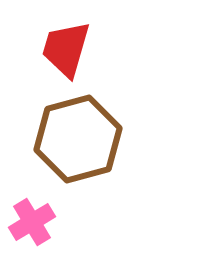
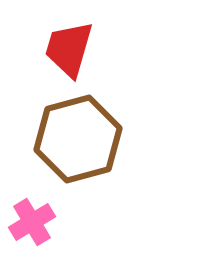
red trapezoid: moved 3 px right
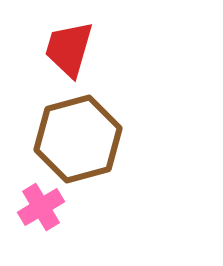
pink cross: moved 9 px right, 15 px up
